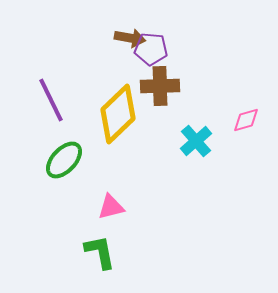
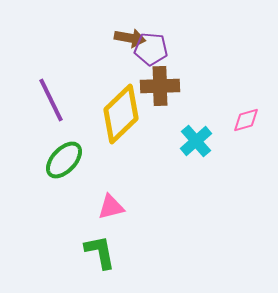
yellow diamond: moved 3 px right
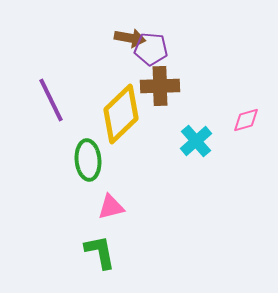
green ellipse: moved 24 px right; rotated 48 degrees counterclockwise
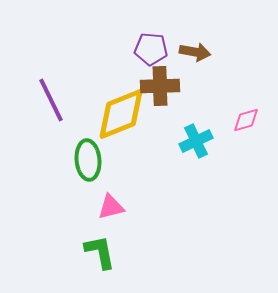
brown arrow: moved 65 px right, 14 px down
yellow diamond: rotated 22 degrees clockwise
cyan cross: rotated 16 degrees clockwise
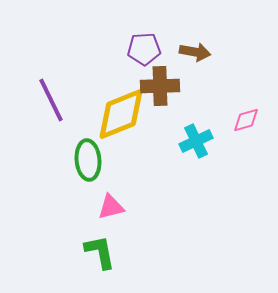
purple pentagon: moved 7 px left; rotated 8 degrees counterclockwise
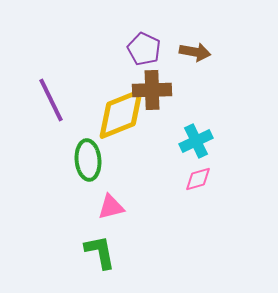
purple pentagon: rotated 28 degrees clockwise
brown cross: moved 8 px left, 4 px down
pink diamond: moved 48 px left, 59 px down
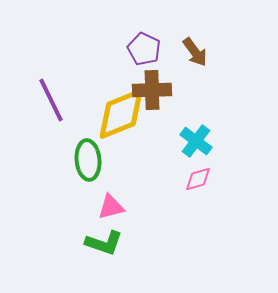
brown arrow: rotated 44 degrees clockwise
cyan cross: rotated 28 degrees counterclockwise
green L-shape: moved 4 px right, 9 px up; rotated 120 degrees clockwise
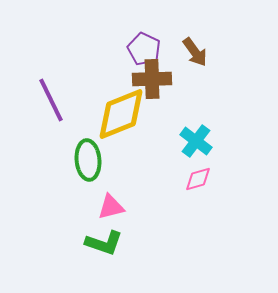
brown cross: moved 11 px up
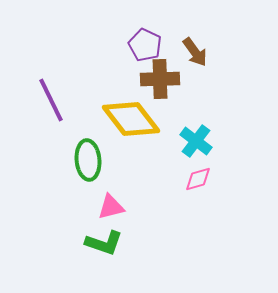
purple pentagon: moved 1 px right, 4 px up
brown cross: moved 8 px right
yellow diamond: moved 10 px right, 5 px down; rotated 74 degrees clockwise
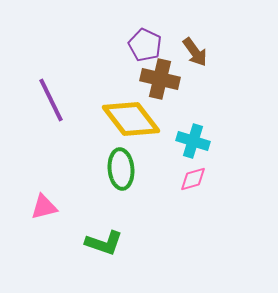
brown cross: rotated 15 degrees clockwise
cyan cross: moved 3 px left; rotated 20 degrees counterclockwise
green ellipse: moved 33 px right, 9 px down
pink diamond: moved 5 px left
pink triangle: moved 67 px left
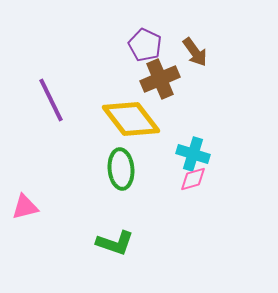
brown cross: rotated 36 degrees counterclockwise
cyan cross: moved 13 px down
pink triangle: moved 19 px left
green L-shape: moved 11 px right
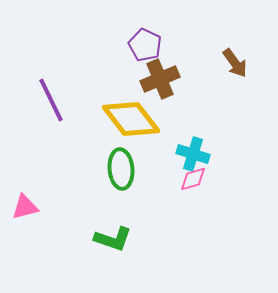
brown arrow: moved 40 px right, 11 px down
green L-shape: moved 2 px left, 4 px up
